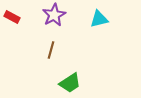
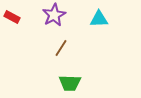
cyan triangle: rotated 12 degrees clockwise
brown line: moved 10 px right, 2 px up; rotated 18 degrees clockwise
green trapezoid: rotated 35 degrees clockwise
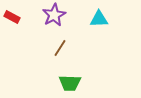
brown line: moved 1 px left
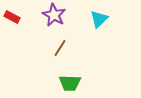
purple star: rotated 15 degrees counterclockwise
cyan triangle: rotated 42 degrees counterclockwise
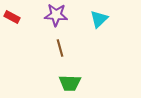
purple star: moved 2 px right; rotated 25 degrees counterclockwise
brown line: rotated 48 degrees counterclockwise
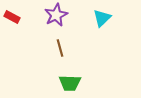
purple star: rotated 30 degrees counterclockwise
cyan triangle: moved 3 px right, 1 px up
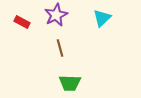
red rectangle: moved 10 px right, 5 px down
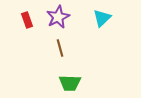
purple star: moved 2 px right, 2 px down
red rectangle: moved 5 px right, 2 px up; rotated 42 degrees clockwise
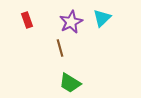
purple star: moved 13 px right, 5 px down
green trapezoid: rotated 30 degrees clockwise
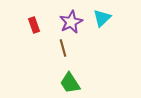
red rectangle: moved 7 px right, 5 px down
brown line: moved 3 px right
green trapezoid: rotated 25 degrees clockwise
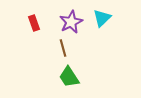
red rectangle: moved 2 px up
green trapezoid: moved 1 px left, 6 px up
